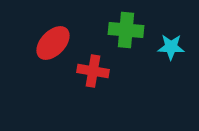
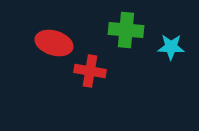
red ellipse: moved 1 px right; rotated 63 degrees clockwise
red cross: moved 3 px left
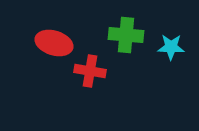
green cross: moved 5 px down
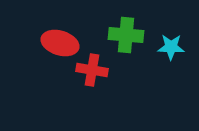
red ellipse: moved 6 px right
red cross: moved 2 px right, 1 px up
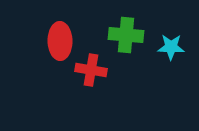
red ellipse: moved 2 px up; rotated 72 degrees clockwise
red cross: moved 1 px left
